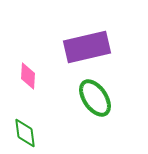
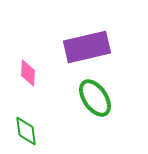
pink diamond: moved 3 px up
green diamond: moved 1 px right, 2 px up
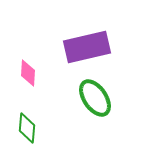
green diamond: moved 1 px right, 3 px up; rotated 12 degrees clockwise
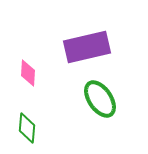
green ellipse: moved 5 px right, 1 px down
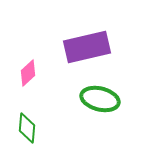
pink diamond: rotated 44 degrees clockwise
green ellipse: rotated 42 degrees counterclockwise
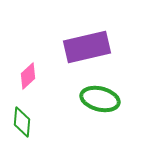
pink diamond: moved 3 px down
green diamond: moved 5 px left, 6 px up
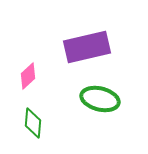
green diamond: moved 11 px right, 1 px down
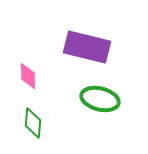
purple rectangle: rotated 27 degrees clockwise
pink diamond: rotated 48 degrees counterclockwise
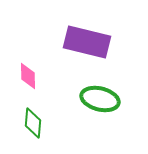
purple rectangle: moved 5 px up
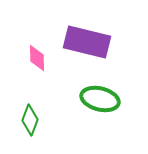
pink diamond: moved 9 px right, 18 px up
green diamond: moved 3 px left, 3 px up; rotated 16 degrees clockwise
